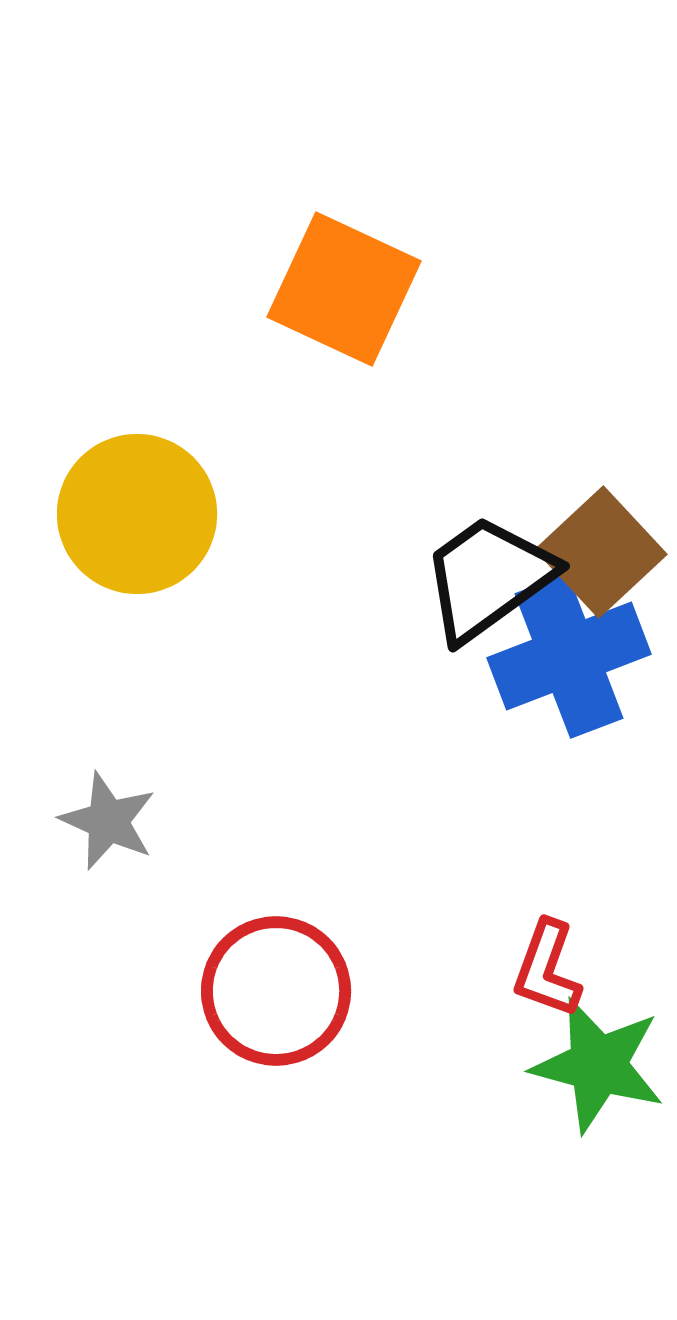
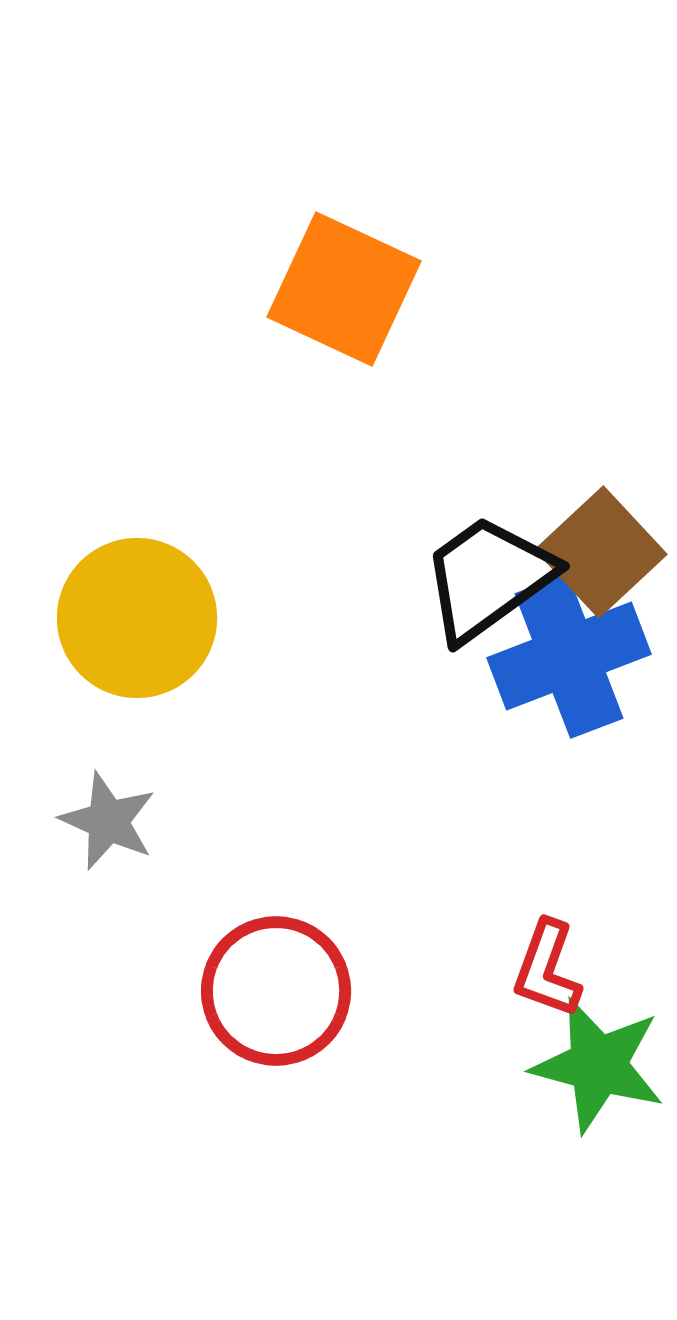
yellow circle: moved 104 px down
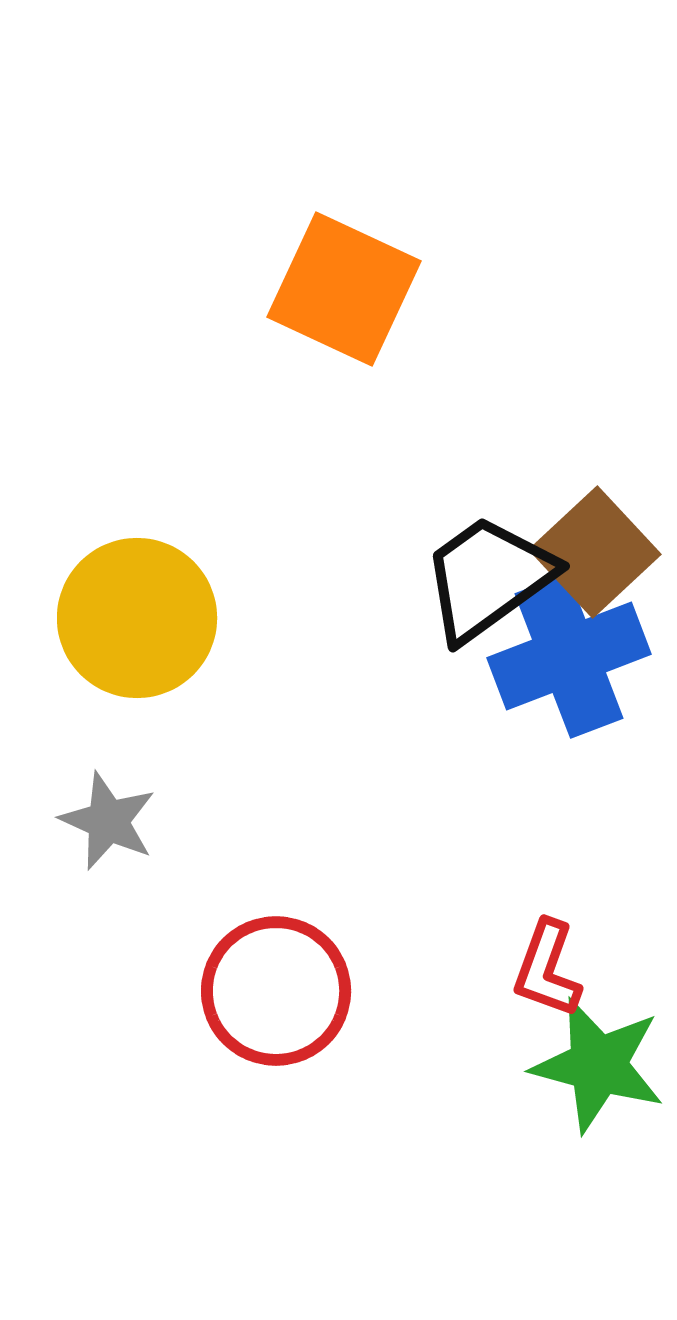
brown square: moved 6 px left
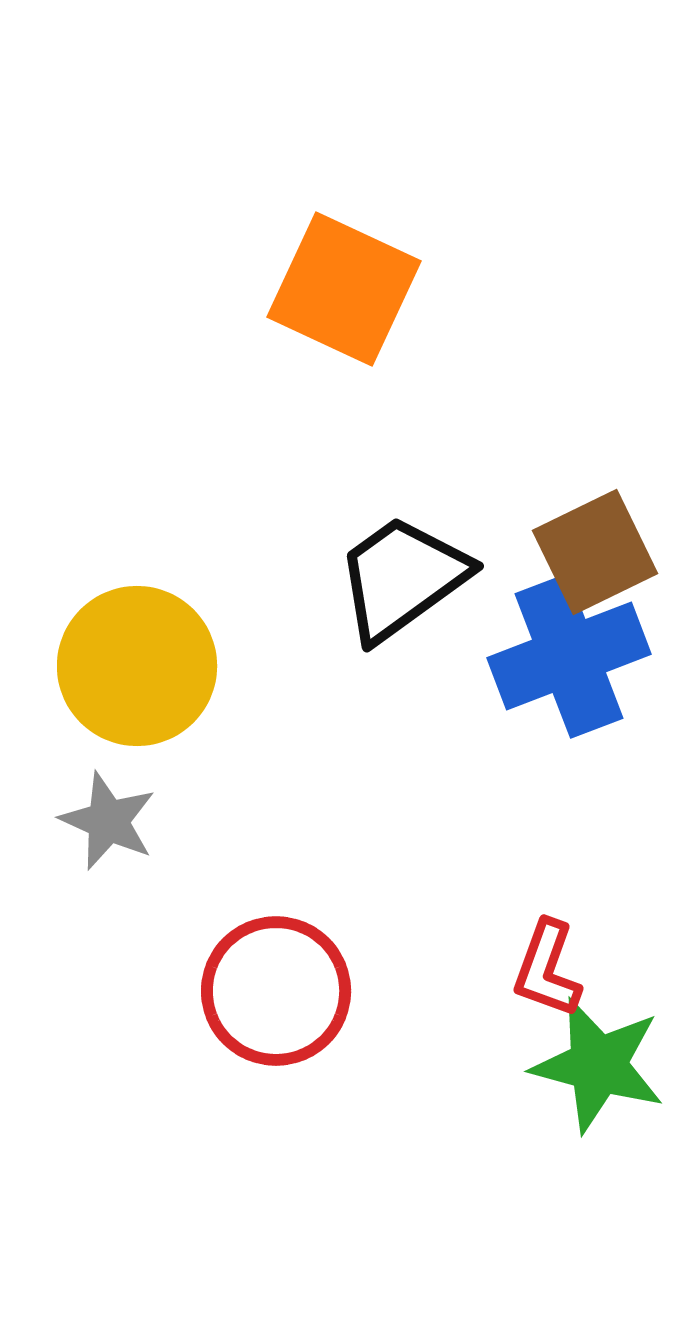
brown square: rotated 17 degrees clockwise
black trapezoid: moved 86 px left
yellow circle: moved 48 px down
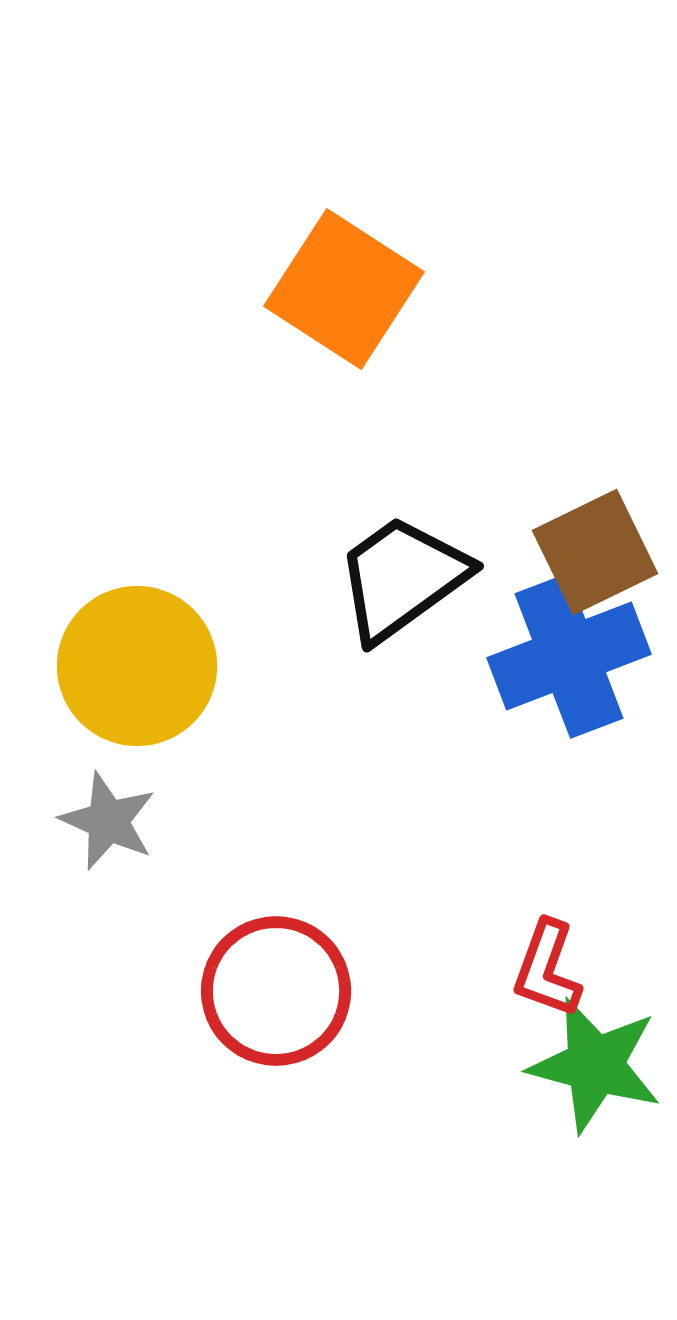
orange square: rotated 8 degrees clockwise
green star: moved 3 px left
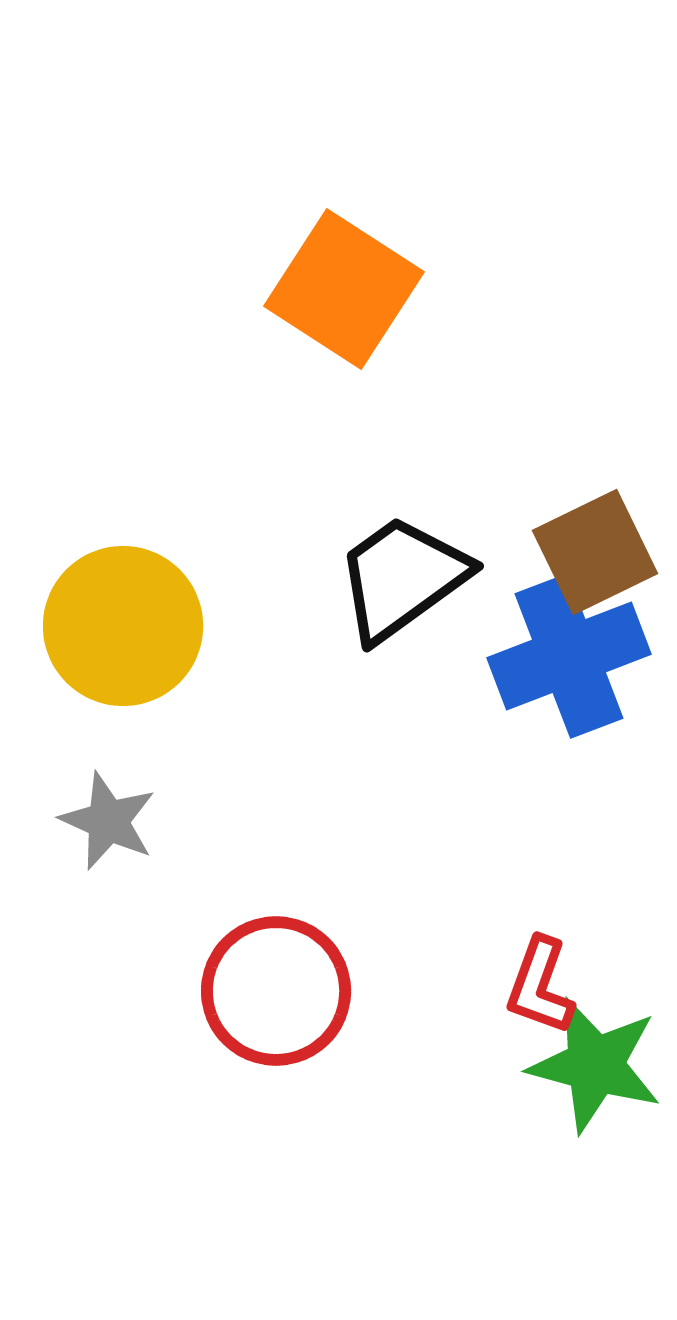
yellow circle: moved 14 px left, 40 px up
red L-shape: moved 7 px left, 17 px down
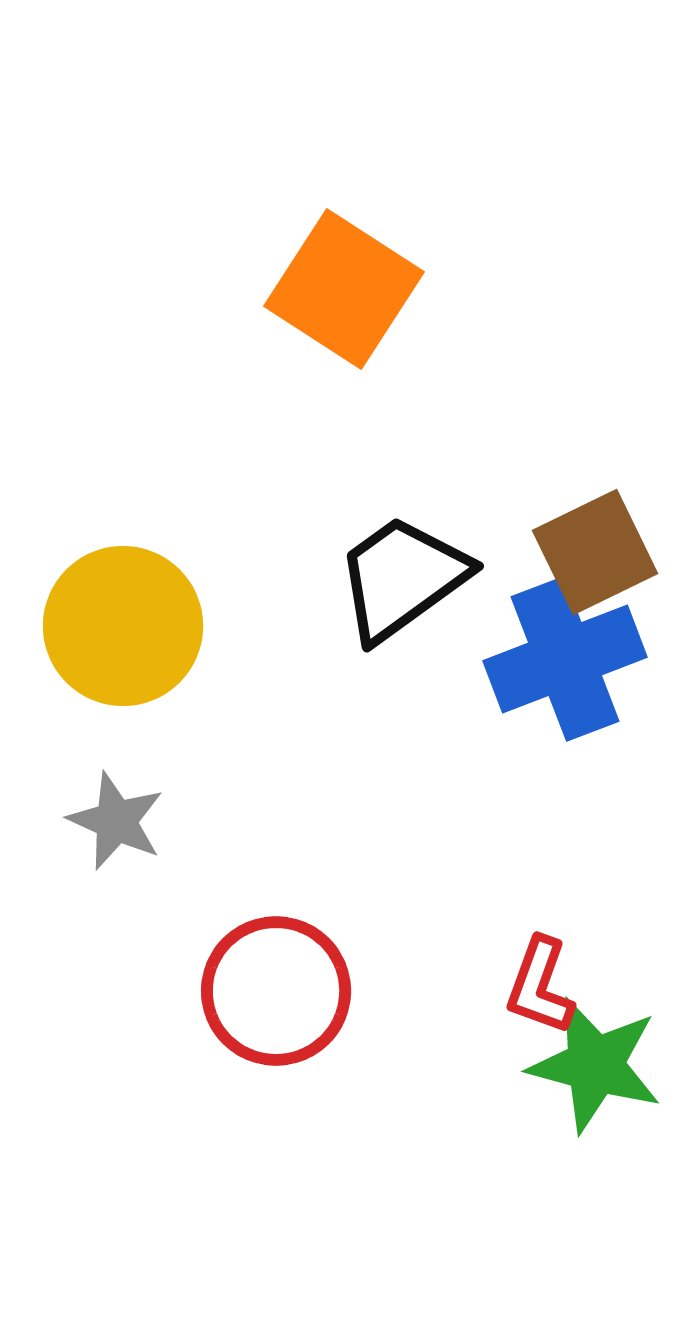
blue cross: moved 4 px left, 3 px down
gray star: moved 8 px right
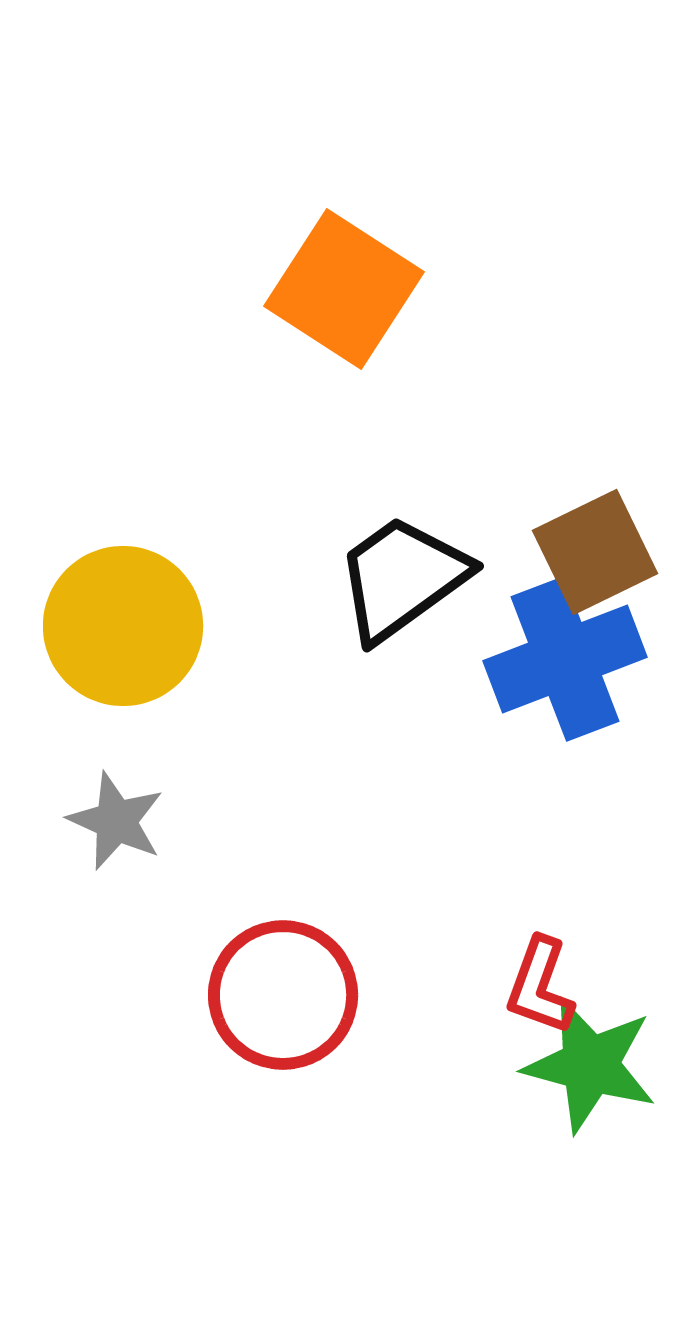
red circle: moved 7 px right, 4 px down
green star: moved 5 px left
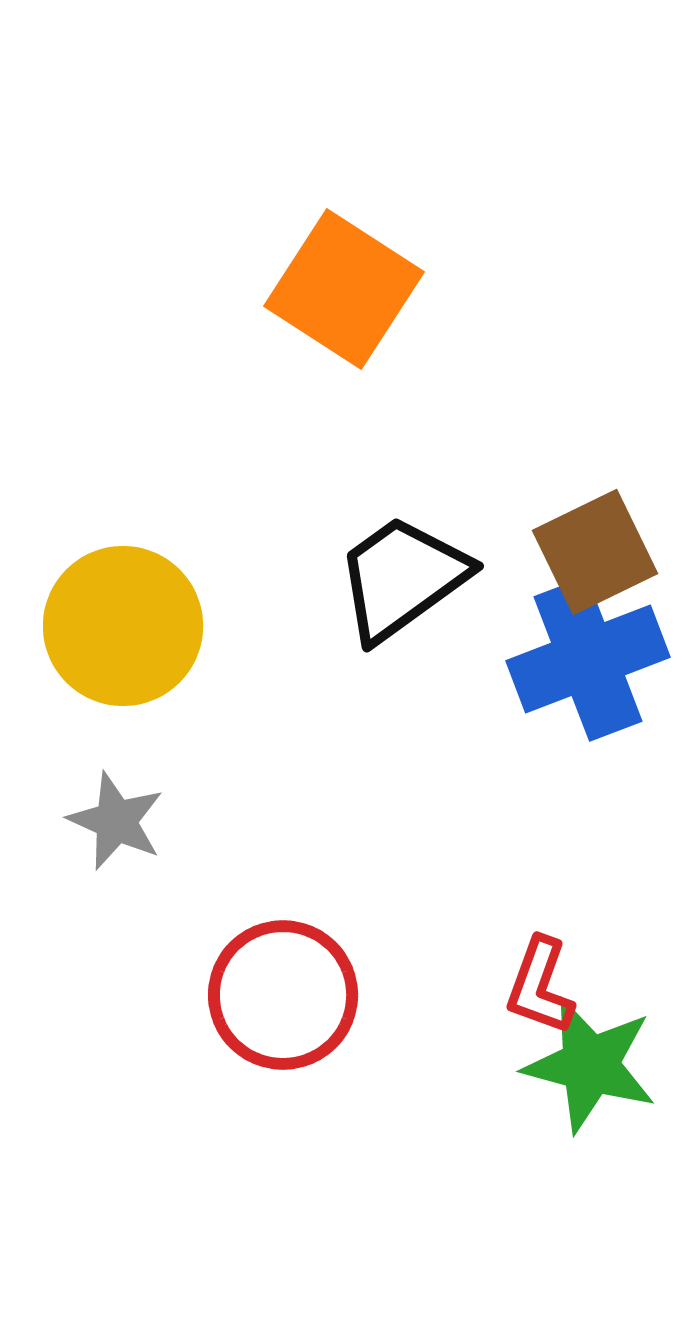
blue cross: moved 23 px right
